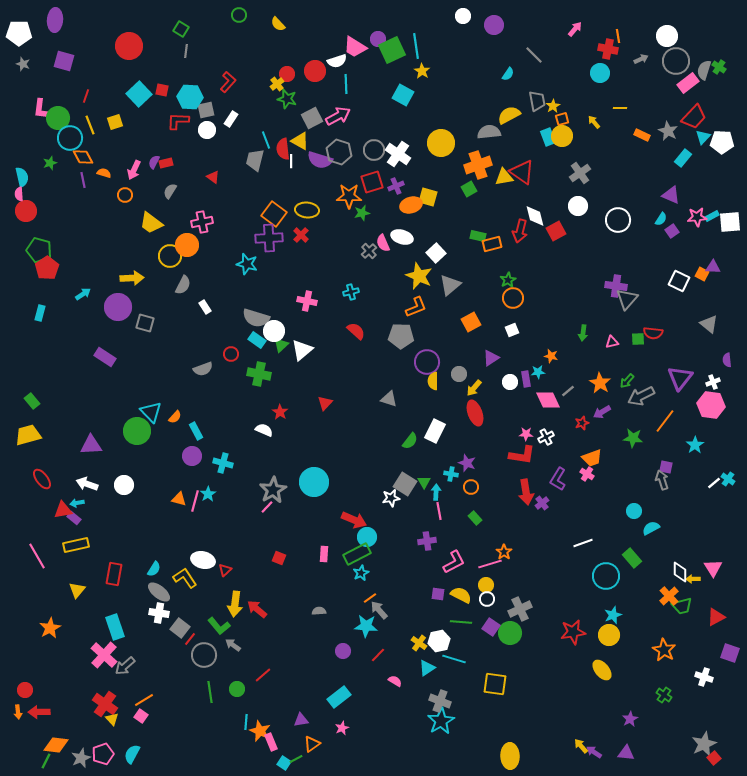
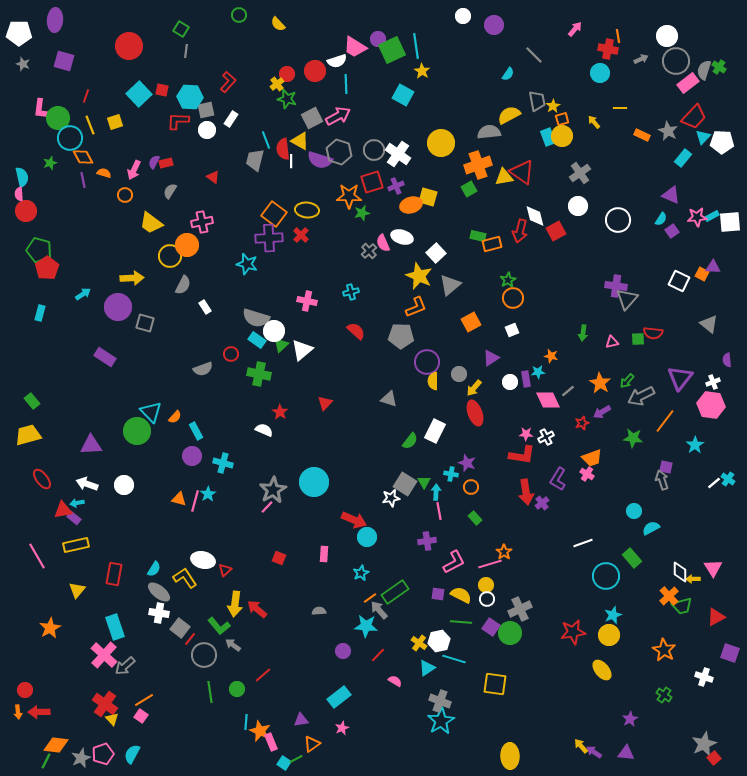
green rectangle at (357, 554): moved 38 px right, 38 px down; rotated 8 degrees counterclockwise
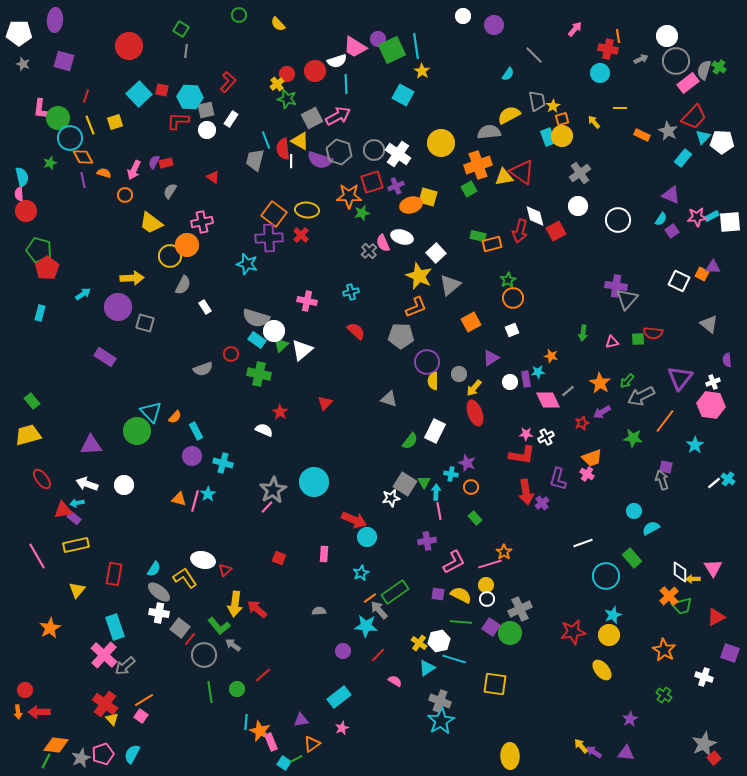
purple L-shape at (558, 479): rotated 15 degrees counterclockwise
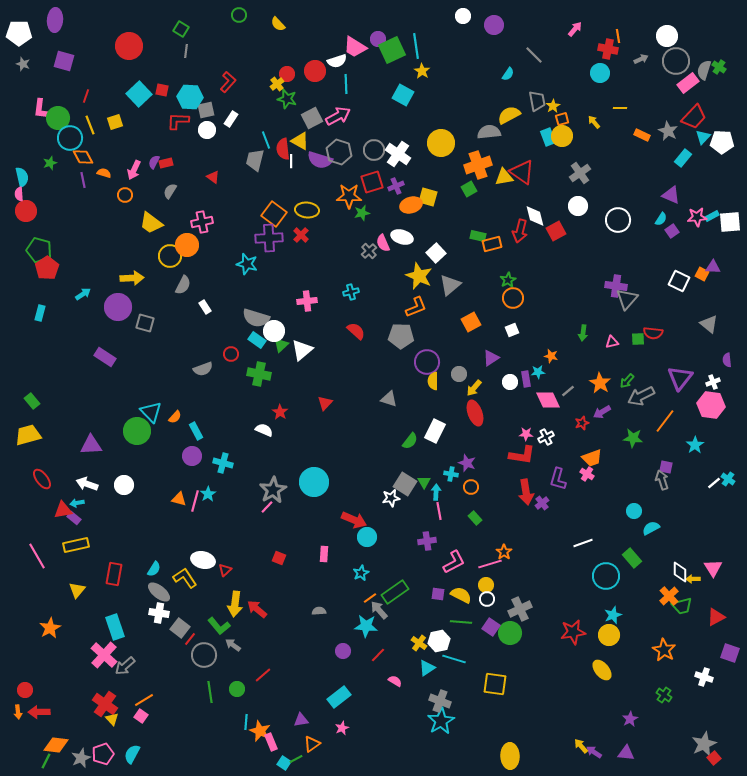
pink cross at (307, 301): rotated 18 degrees counterclockwise
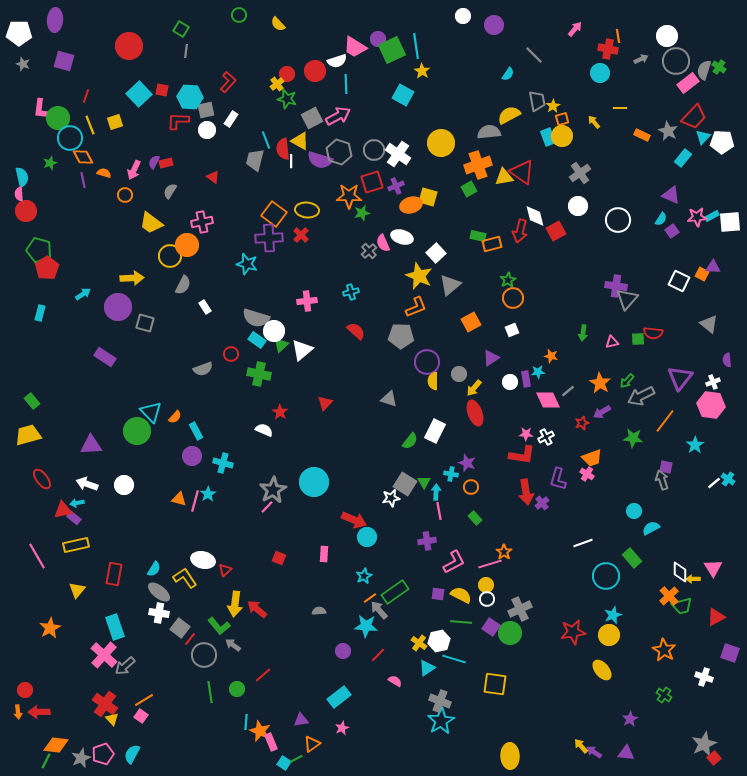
cyan star at (361, 573): moved 3 px right, 3 px down
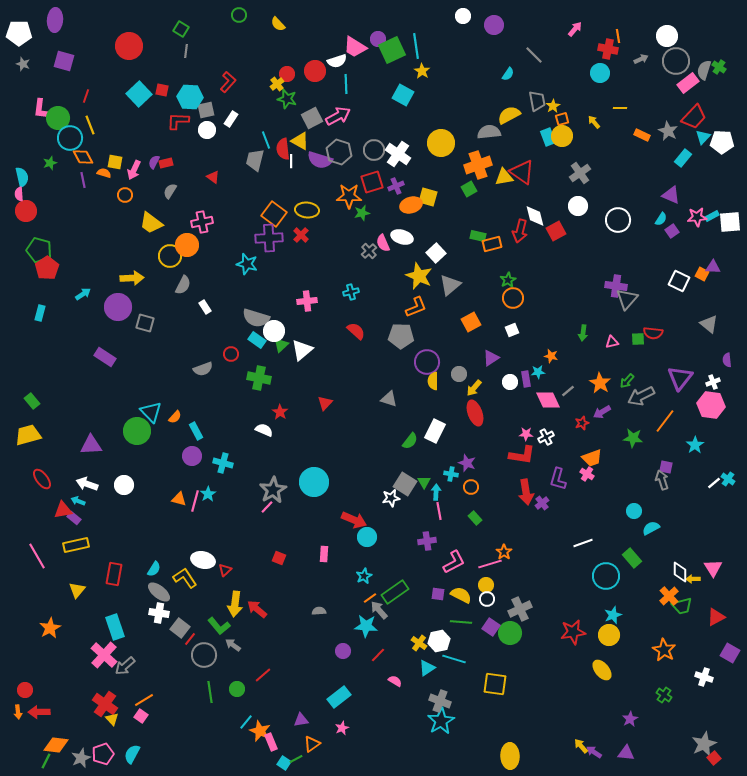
yellow square at (115, 122): moved 40 px down; rotated 28 degrees clockwise
green cross at (259, 374): moved 4 px down
cyan arrow at (77, 503): moved 1 px right, 2 px up; rotated 32 degrees clockwise
purple square at (730, 653): rotated 12 degrees clockwise
cyan line at (246, 722): rotated 35 degrees clockwise
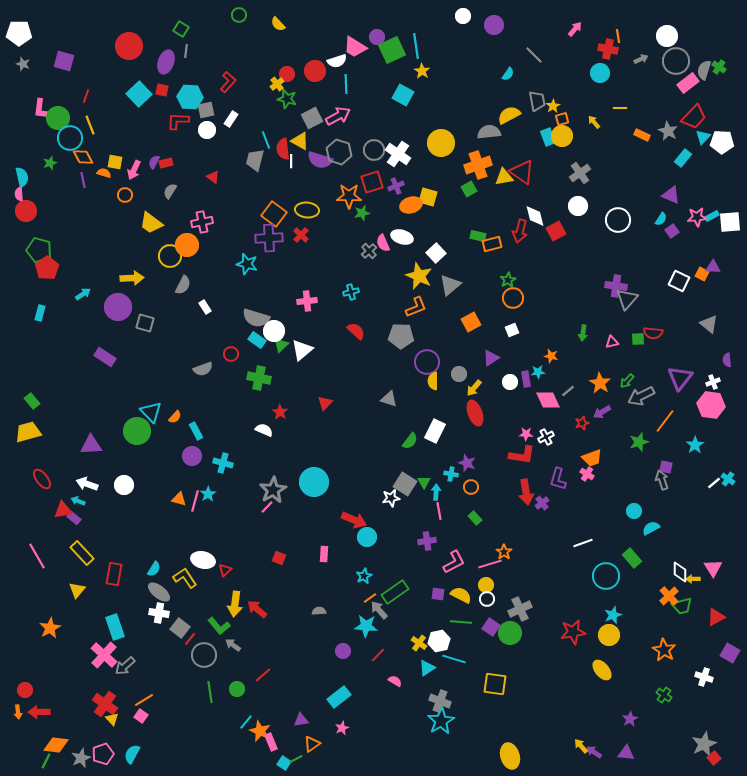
purple ellipse at (55, 20): moved 111 px right, 42 px down; rotated 15 degrees clockwise
purple circle at (378, 39): moved 1 px left, 2 px up
yellow trapezoid at (28, 435): moved 3 px up
green star at (633, 438): moved 6 px right, 4 px down; rotated 24 degrees counterclockwise
yellow rectangle at (76, 545): moved 6 px right, 8 px down; rotated 60 degrees clockwise
yellow ellipse at (510, 756): rotated 15 degrees counterclockwise
